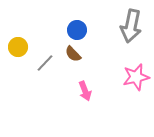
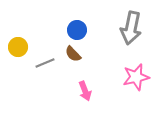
gray arrow: moved 2 px down
gray line: rotated 24 degrees clockwise
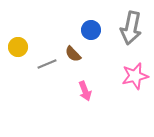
blue circle: moved 14 px right
gray line: moved 2 px right, 1 px down
pink star: moved 1 px left, 1 px up
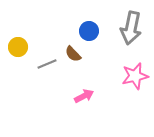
blue circle: moved 2 px left, 1 px down
pink arrow: moved 1 px left, 5 px down; rotated 96 degrees counterclockwise
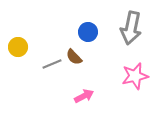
blue circle: moved 1 px left, 1 px down
brown semicircle: moved 1 px right, 3 px down
gray line: moved 5 px right
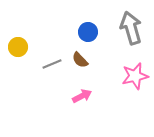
gray arrow: rotated 152 degrees clockwise
brown semicircle: moved 6 px right, 3 px down
pink arrow: moved 2 px left
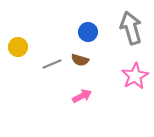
brown semicircle: rotated 30 degrees counterclockwise
pink star: rotated 16 degrees counterclockwise
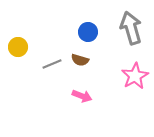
pink arrow: rotated 48 degrees clockwise
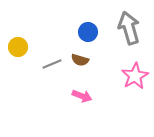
gray arrow: moved 2 px left
